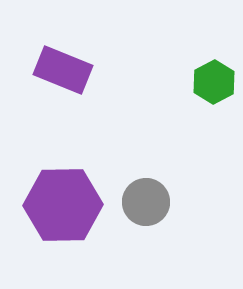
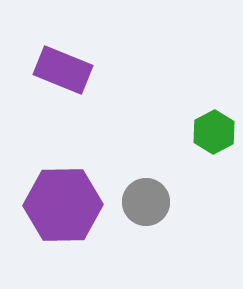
green hexagon: moved 50 px down
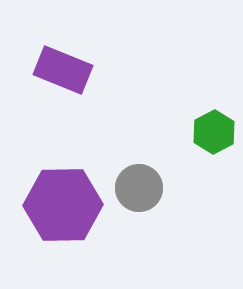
gray circle: moved 7 px left, 14 px up
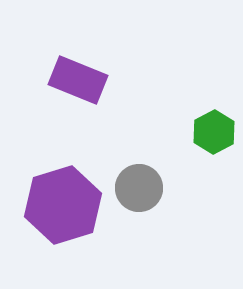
purple rectangle: moved 15 px right, 10 px down
purple hexagon: rotated 16 degrees counterclockwise
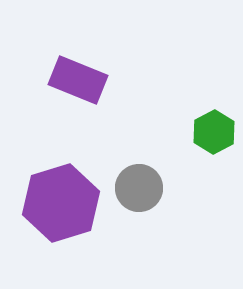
purple hexagon: moved 2 px left, 2 px up
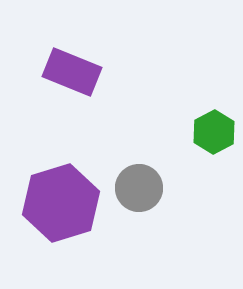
purple rectangle: moved 6 px left, 8 px up
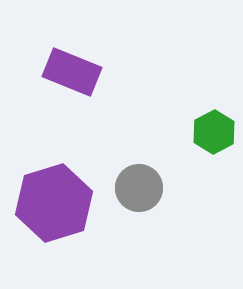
purple hexagon: moved 7 px left
